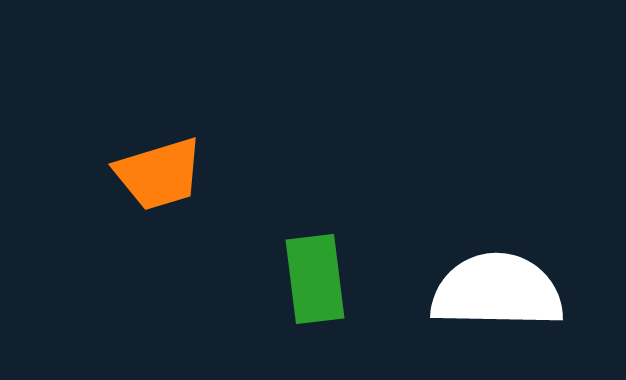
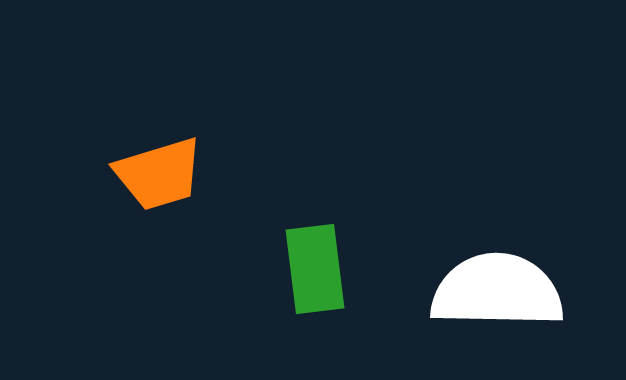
green rectangle: moved 10 px up
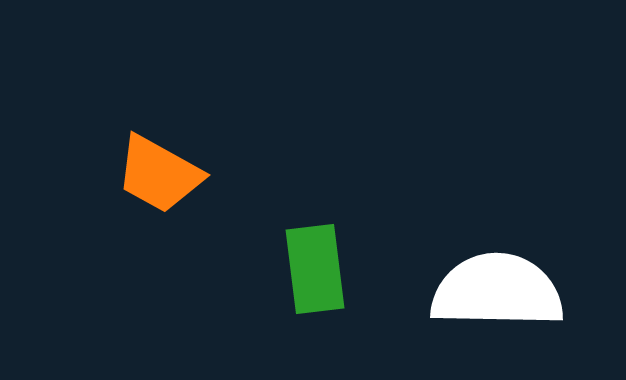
orange trapezoid: rotated 46 degrees clockwise
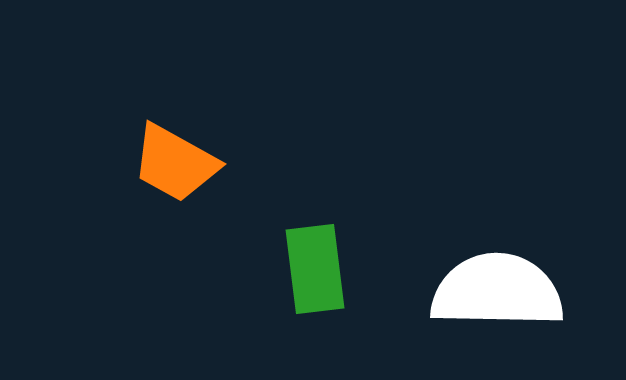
orange trapezoid: moved 16 px right, 11 px up
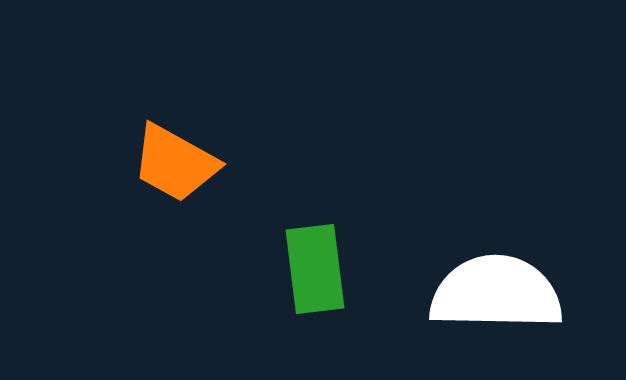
white semicircle: moved 1 px left, 2 px down
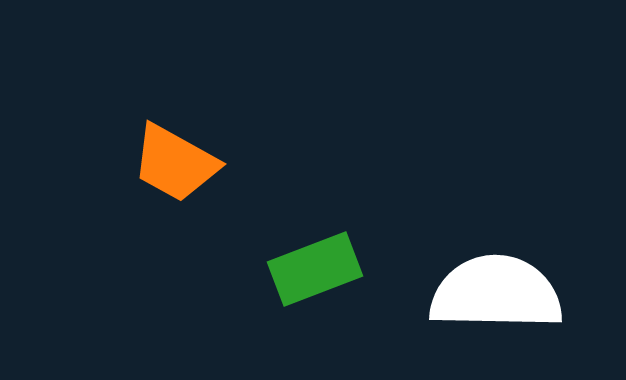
green rectangle: rotated 76 degrees clockwise
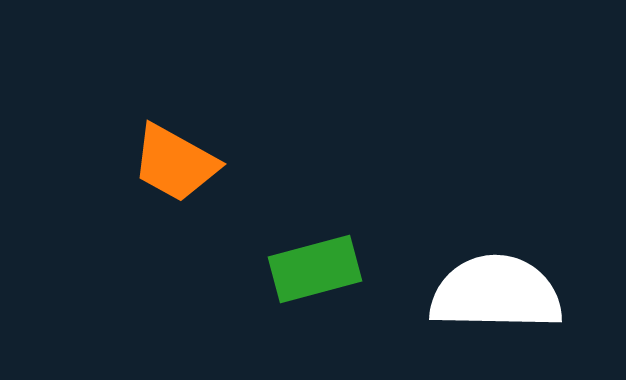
green rectangle: rotated 6 degrees clockwise
